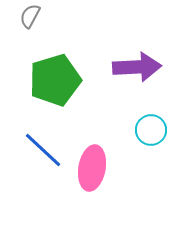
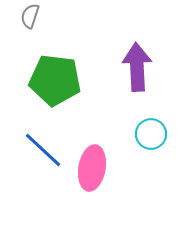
gray semicircle: rotated 10 degrees counterclockwise
purple arrow: rotated 90 degrees counterclockwise
green pentagon: rotated 24 degrees clockwise
cyan circle: moved 4 px down
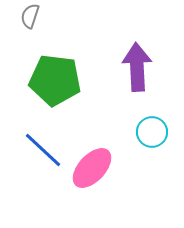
cyan circle: moved 1 px right, 2 px up
pink ellipse: rotated 33 degrees clockwise
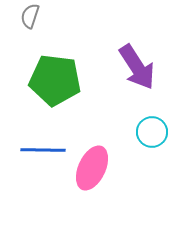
purple arrow: rotated 150 degrees clockwise
blue line: rotated 42 degrees counterclockwise
pink ellipse: rotated 18 degrees counterclockwise
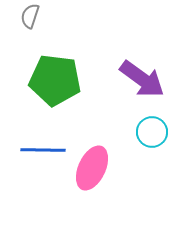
purple arrow: moved 5 px right, 12 px down; rotated 21 degrees counterclockwise
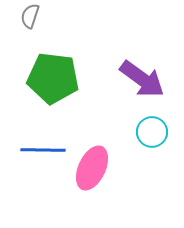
green pentagon: moved 2 px left, 2 px up
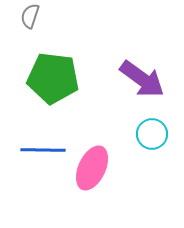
cyan circle: moved 2 px down
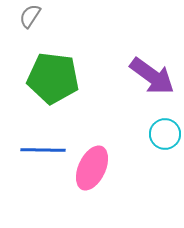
gray semicircle: rotated 15 degrees clockwise
purple arrow: moved 10 px right, 3 px up
cyan circle: moved 13 px right
